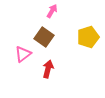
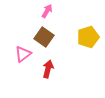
pink arrow: moved 5 px left
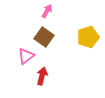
pink triangle: moved 3 px right, 2 px down
red arrow: moved 6 px left, 7 px down
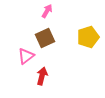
brown square: moved 1 px right, 1 px down; rotated 30 degrees clockwise
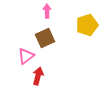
pink arrow: rotated 32 degrees counterclockwise
yellow pentagon: moved 1 px left, 12 px up
red arrow: moved 4 px left
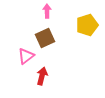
red arrow: moved 4 px right
